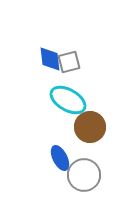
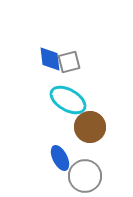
gray circle: moved 1 px right, 1 px down
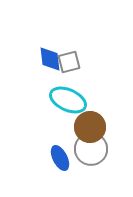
cyan ellipse: rotated 6 degrees counterclockwise
gray circle: moved 6 px right, 27 px up
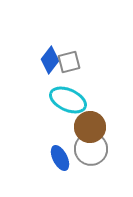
blue diamond: moved 1 px down; rotated 44 degrees clockwise
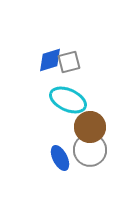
blue diamond: rotated 36 degrees clockwise
gray circle: moved 1 px left, 1 px down
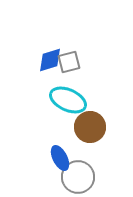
gray circle: moved 12 px left, 27 px down
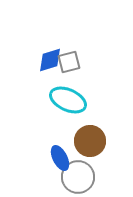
brown circle: moved 14 px down
